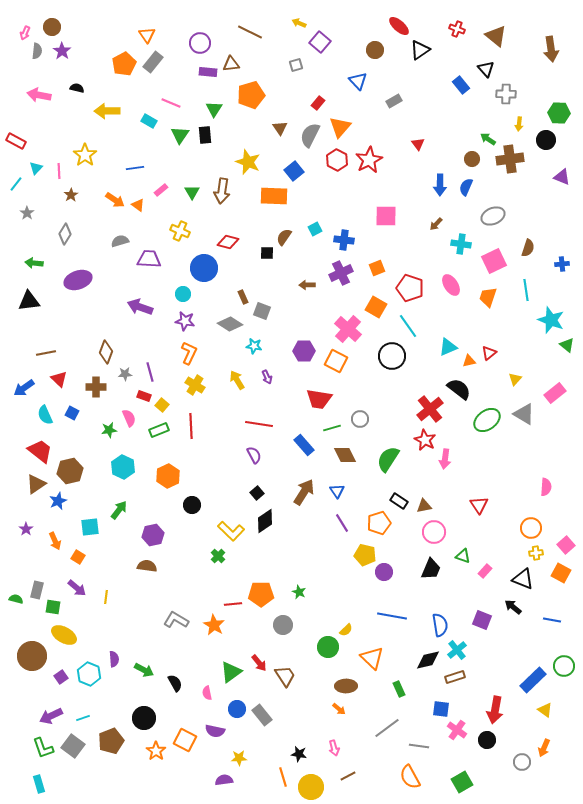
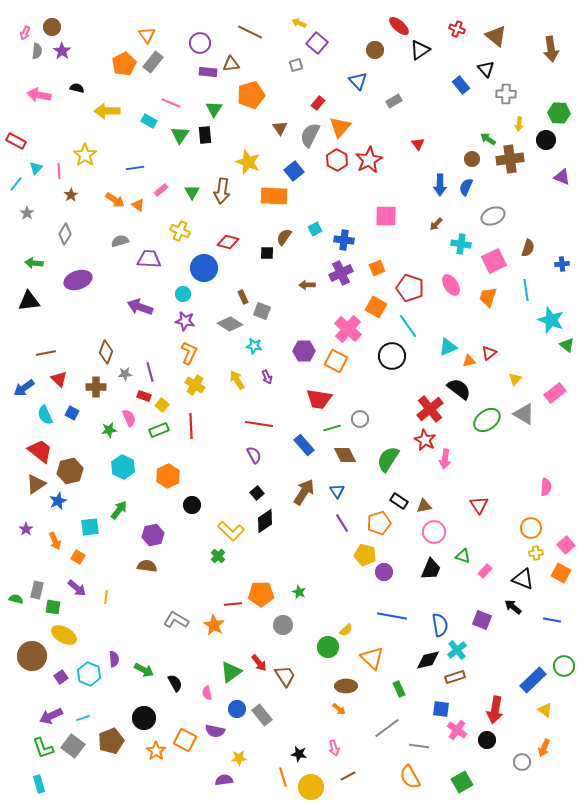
purple square at (320, 42): moved 3 px left, 1 px down
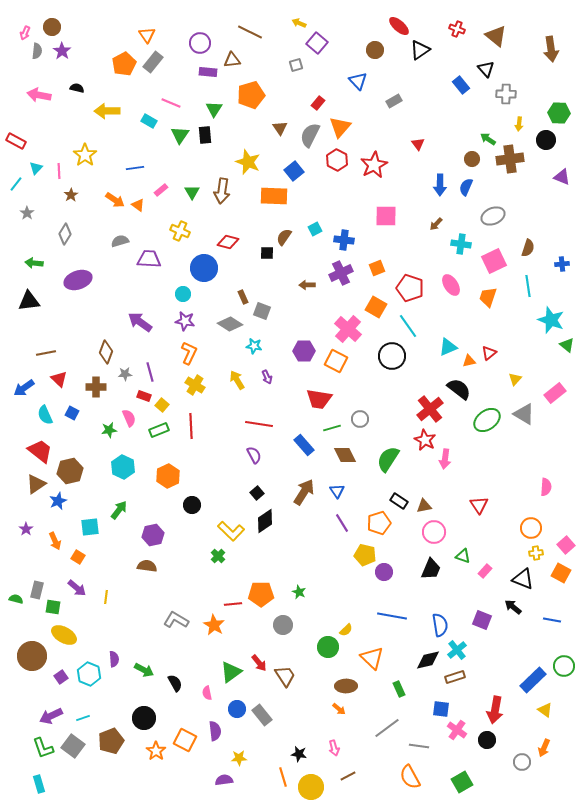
brown triangle at (231, 64): moved 1 px right, 4 px up
red star at (369, 160): moved 5 px right, 5 px down
cyan line at (526, 290): moved 2 px right, 4 px up
purple arrow at (140, 307): moved 15 px down; rotated 15 degrees clockwise
purple semicircle at (215, 731): rotated 108 degrees counterclockwise
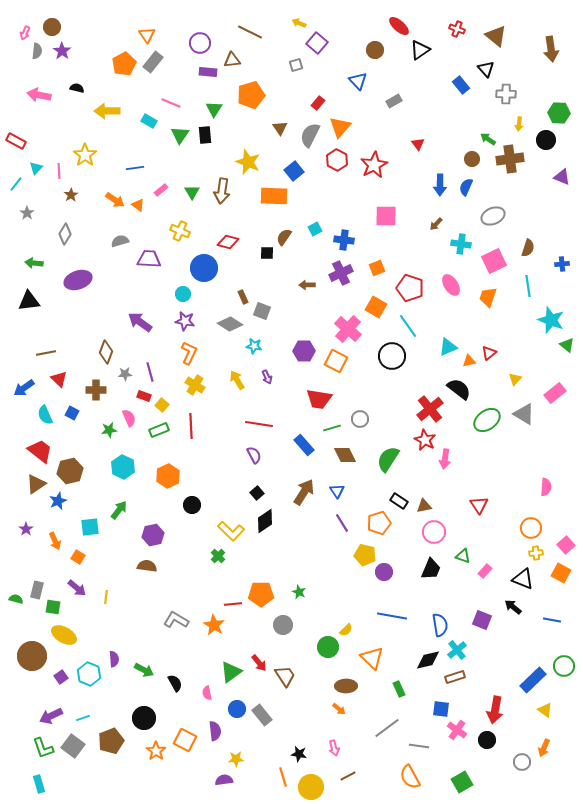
brown cross at (96, 387): moved 3 px down
yellow star at (239, 758): moved 3 px left, 1 px down
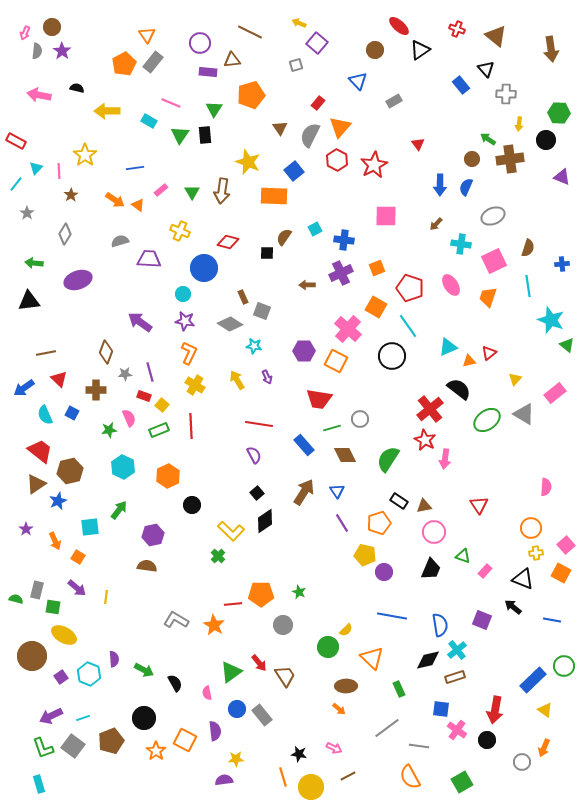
pink arrow at (334, 748): rotated 49 degrees counterclockwise
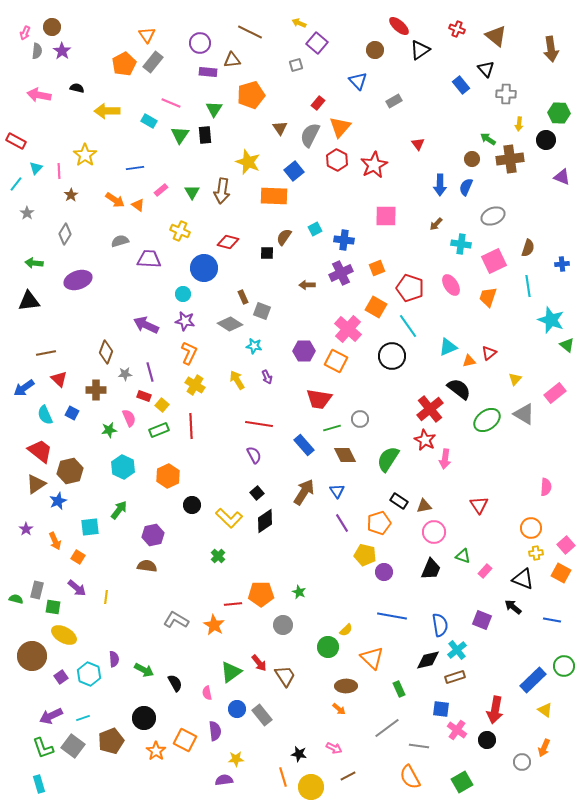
purple arrow at (140, 322): moved 6 px right, 3 px down; rotated 10 degrees counterclockwise
yellow L-shape at (231, 531): moved 2 px left, 13 px up
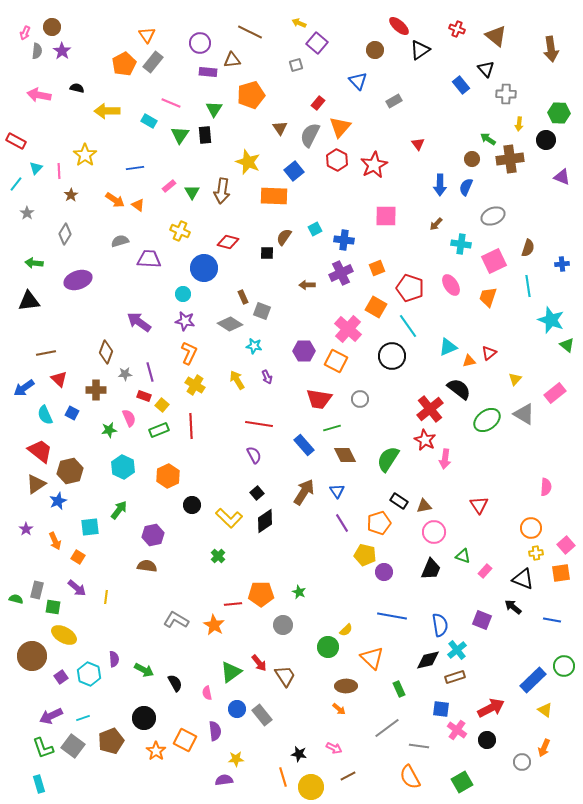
pink rectangle at (161, 190): moved 8 px right, 4 px up
purple arrow at (146, 325): moved 7 px left, 3 px up; rotated 10 degrees clockwise
gray circle at (360, 419): moved 20 px up
orange square at (561, 573): rotated 36 degrees counterclockwise
red arrow at (495, 710): moved 4 px left, 2 px up; rotated 128 degrees counterclockwise
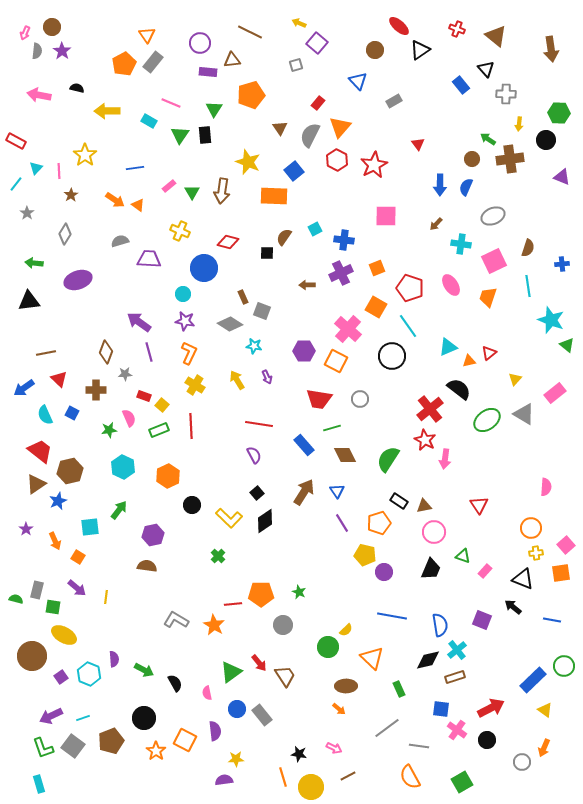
purple line at (150, 372): moved 1 px left, 20 px up
